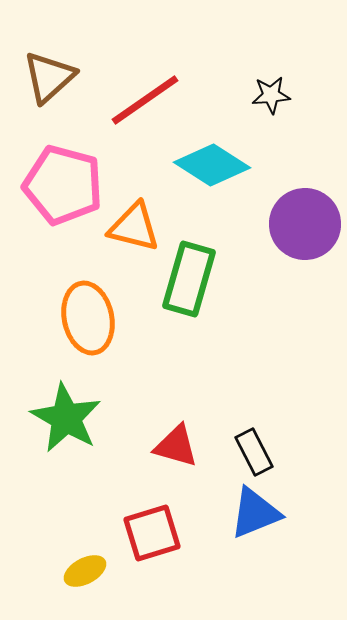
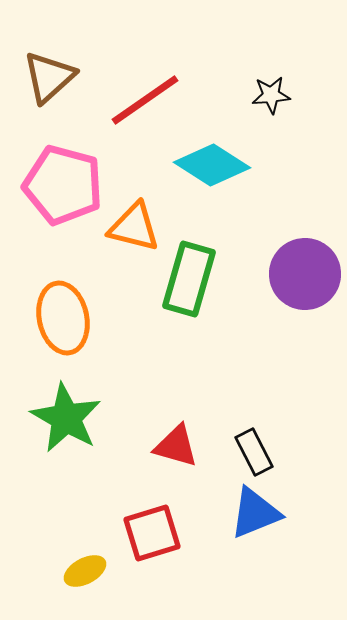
purple circle: moved 50 px down
orange ellipse: moved 25 px left
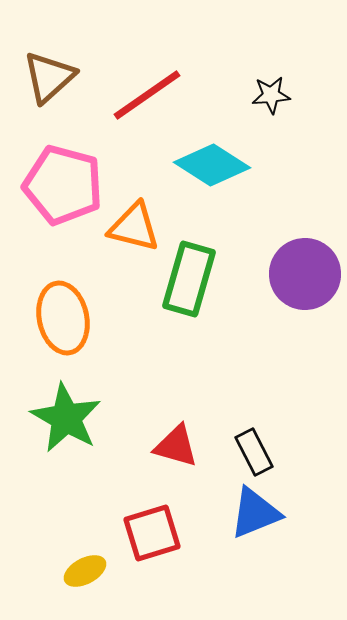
red line: moved 2 px right, 5 px up
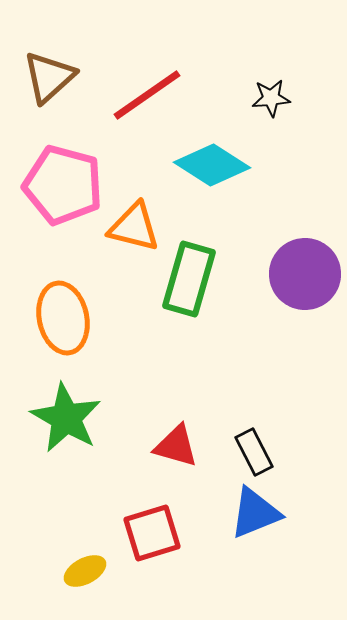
black star: moved 3 px down
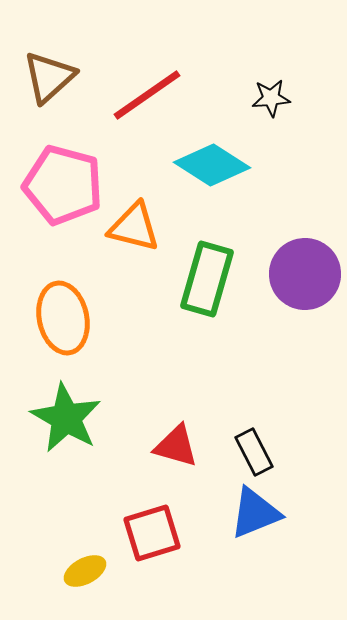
green rectangle: moved 18 px right
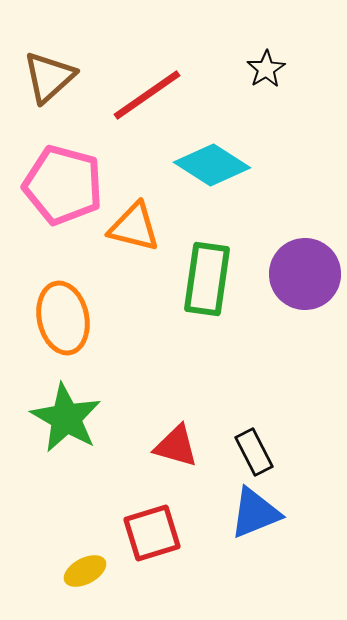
black star: moved 5 px left, 29 px up; rotated 27 degrees counterclockwise
green rectangle: rotated 8 degrees counterclockwise
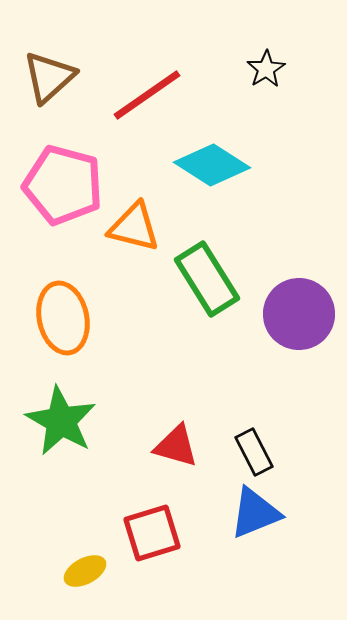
purple circle: moved 6 px left, 40 px down
green rectangle: rotated 40 degrees counterclockwise
green star: moved 5 px left, 3 px down
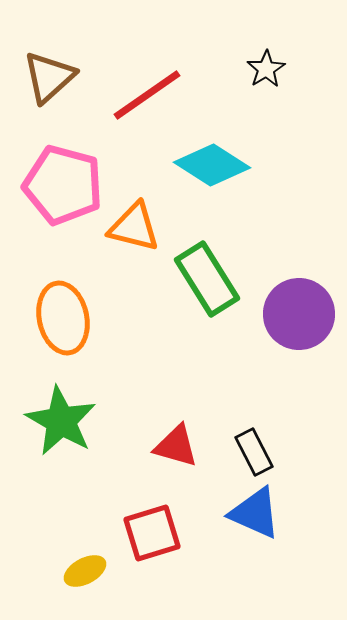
blue triangle: rotated 46 degrees clockwise
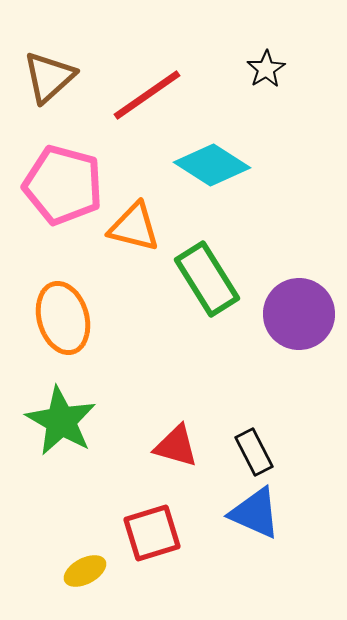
orange ellipse: rotated 4 degrees counterclockwise
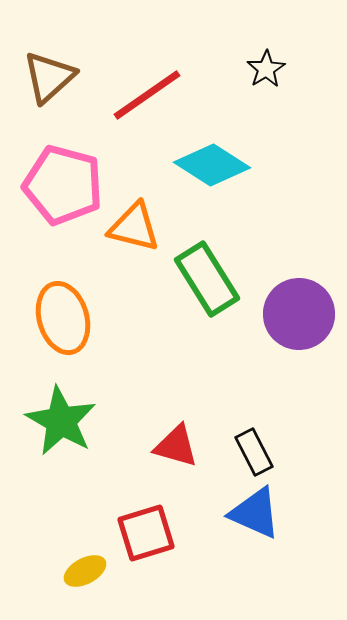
red square: moved 6 px left
